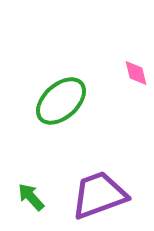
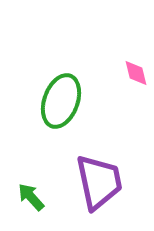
green ellipse: rotated 28 degrees counterclockwise
purple trapezoid: moved 13 px up; rotated 98 degrees clockwise
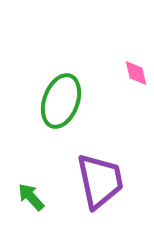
purple trapezoid: moved 1 px right, 1 px up
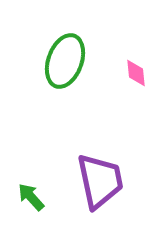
pink diamond: rotated 8 degrees clockwise
green ellipse: moved 4 px right, 40 px up
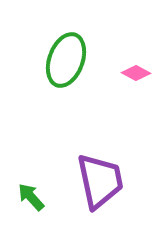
green ellipse: moved 1 px right, 1 px up
pink diamond: rotated 56 degrees counterclockwise
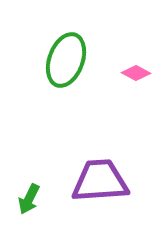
purple trapezoid: rotated 82 degrees counterclockwise
green arrow: moved 2 px left, 2 px down; rotated 112 degrees counterclockwise
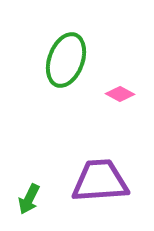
pink diamond: moved 16 px left, 21 px down
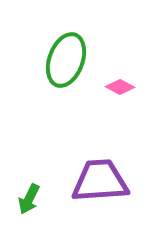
pink diamond: moved 7 px up
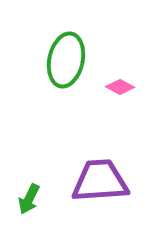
green ellipse: rotated 8 degrees counterclockwise
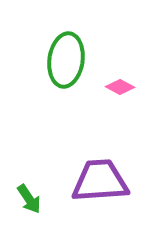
green ellipse: rotated 4 degrees counterclockwise
green arrow: rotated 60 degrees counterclockwise
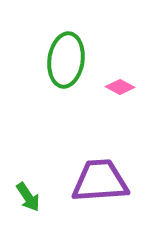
green arrow: moved 1 px left, 2 px up
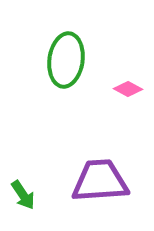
pink diamond: moved 8 px right, 2 px down
green arrow: moved 5 px left, 2 px up
